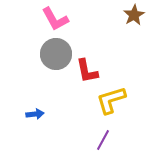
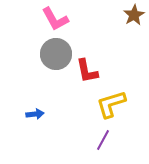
yellow L-shape: moved 4 px down
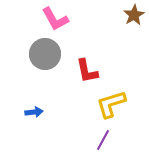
gray circle: moved 11 px left
blue arrow: moved 1 px left, 2 px up
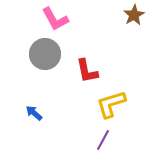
blue arrow: moved 1 px down; rotated 132 degrees counterclockwise
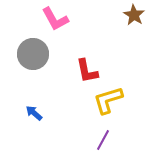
brown star: rotated 10 degrees counterclockwise
gray circle: moved 12 px left
yellow L-shape: moved 3 px left, 4 px up
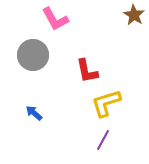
gray circle: moved 1 px down
yellow L-shape: moved 2 px left, 3 px down
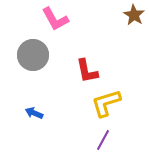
blue arrow: rotated 18 degrees counterclockwise
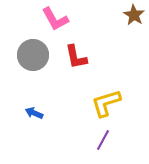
red L-shape: moved 11 px left, 14 px up
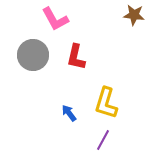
brown star: rotated 25 degrees counterclockwise
red L-shape: rotated 24 degrees clockwise
yellow L-shape: rotated 56 degrees counterclockwise
blue arrow: moved 35 px right; rotated 30 degrees clockwise
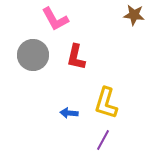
blue arrow: rotated 48 degrees counterclockwise
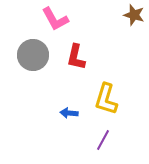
brown star: rotated 10 degrees clockwise
yellow L-shape: moved 4 px up
